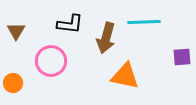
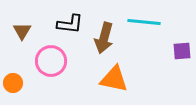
cyan line: rotated 8 degrees clockwise
brown triangle: moved 6 px right
brown arrow: moved 2 px left
purple square: moved 6 px up
orange triangle: moved 11 px left, 3 px down
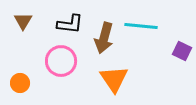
cyan line: moved 3 px left, 4 px down
brown triangle: moved 1 px right, 10 px up
purple square: rotated 30 degrees clockwise
pink circle: moved 10 px right
orange triangle: rotated 44 degrees clockwise
orange circle: moved 7 px right
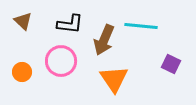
brown triangle: rotated 18 degrees counterclockwise
brown arrow: moved 2 px down; rotated 8 degrees clockwise
purple square: moved 11 px left, 13 px down
orange circle: moved 2 px right, 11 px up
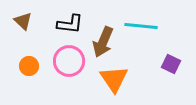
brown arrow: moved 1 px left, 2 px down
pink circle: moved 8 px right
orange circle: moved 7 px right, 6 px up
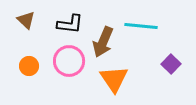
brown triangle: moved 3 px right, 1 px up
purple square: rotated 18 degrees clockwise
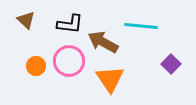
brown arrow: rotated 96 degrees clockwise
orange circle: moved 7 px right
orange triangle: moved 4 px left
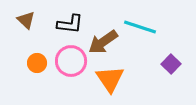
cyan line: moved 1 px left, 1 px down; rotated 12 degrees clockwise
brown arrow: rotated 64 degrees counterclockwise
pink circle: moved 2 px right
orange circle: moved 1 px right, 3 px up
